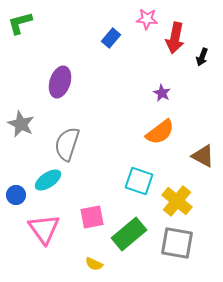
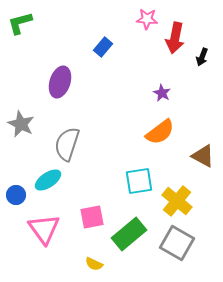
blue rectangle: moved 8 px left, 9 px down
cyan square: rotated 28 degrees counterclockwise
gray square: rotated 20 degrees clockwise
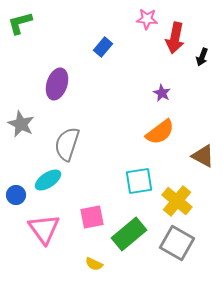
purple ellipse: moved 3 px left, 2 px down
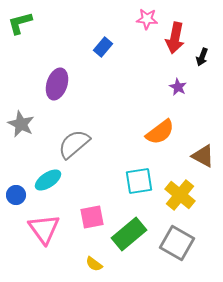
purple star: moved 16 px right, 6 px up
gray semicircle: moved 7 px right; rotated 32 degrees clockwise
yellow cross: moved 3 px right, 6 px up
yellow semicircle: rotated 12 degrees clockwise
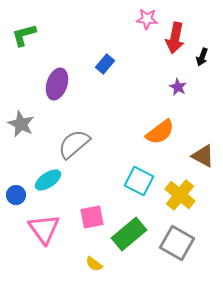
green L-shape: moved 4 px right, 12 px down
blue rectangle: moved 2 px right, 17 px down
cyan square: rotated 36 degrees clockwise
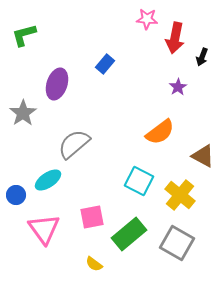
purple star: rotated 12 degrees clockwise
gray star: moved 2 px right, 11 px up; rotated 12 degrees clockwise
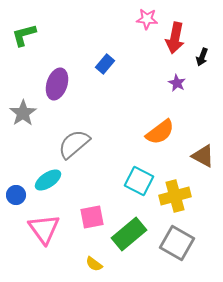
purple star: moved 1 px left, 4 px up; rotated 12 degrees counterclockwise
yellow cross: moved 5 px left, 1 px down; rotated 36 degrees clockwise
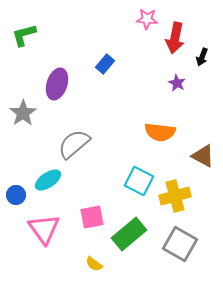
orange semicircle: rotated 44 degrees clockwise
gray square: moved 3 px right, 1 px down
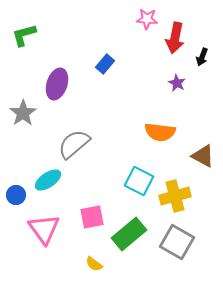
gray square: moved 3 px left, 2 px up
